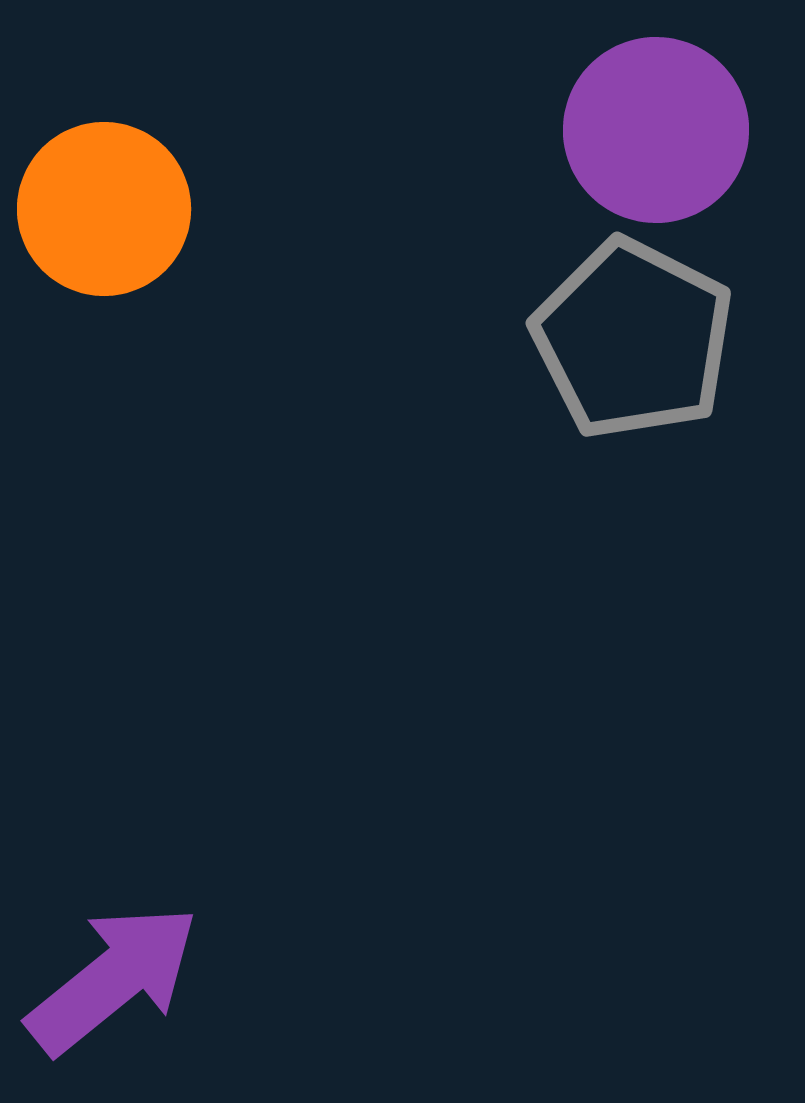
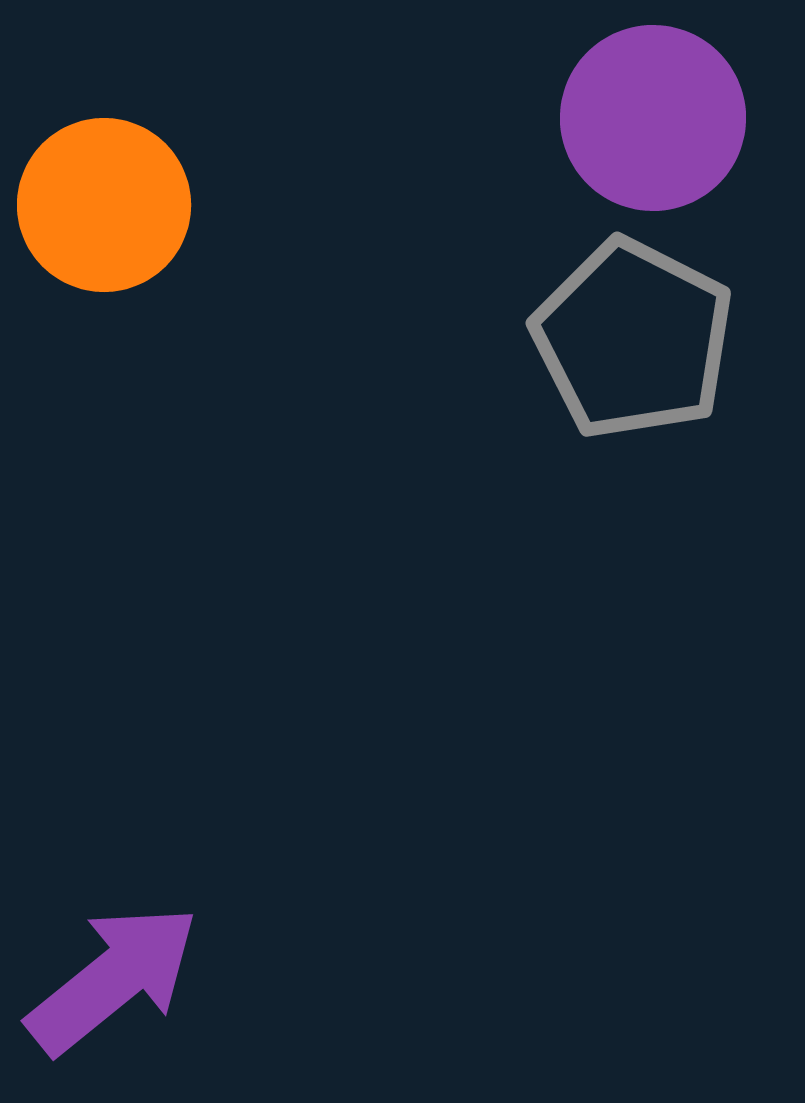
purple circle: moved 3 px left, 12 px up
orange circle: moved 4 px up
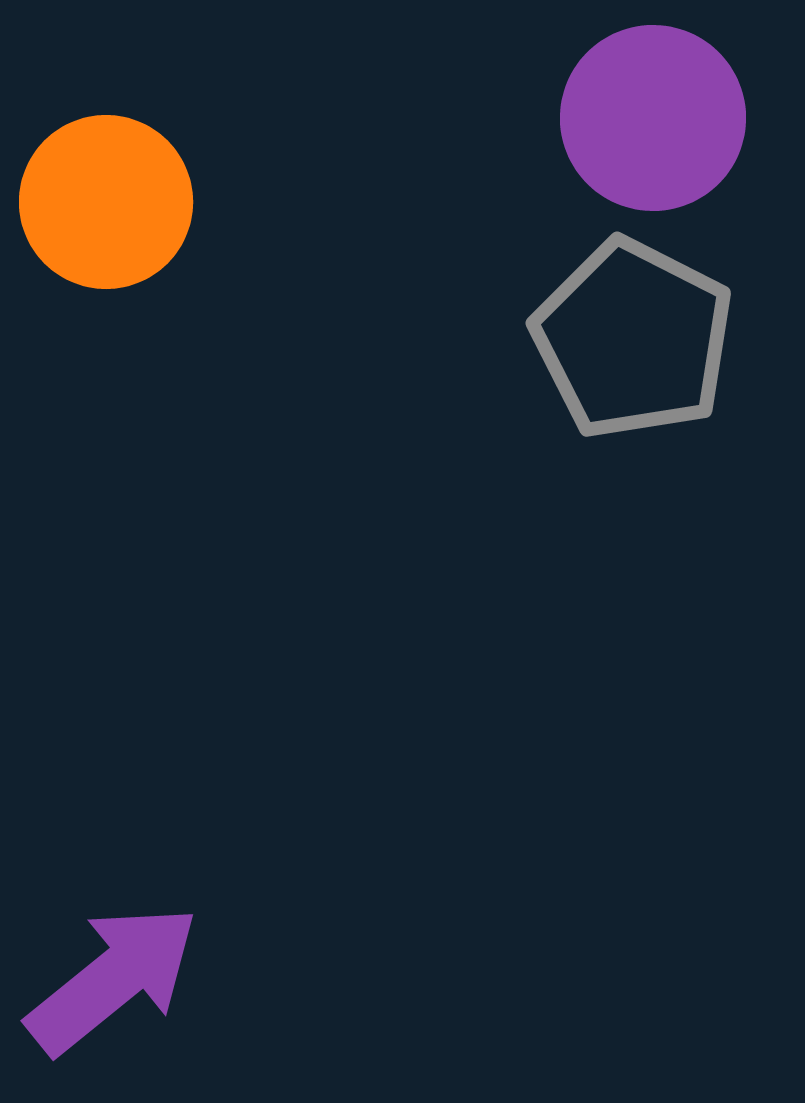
orange circle: moved 2 px right, 3 px up
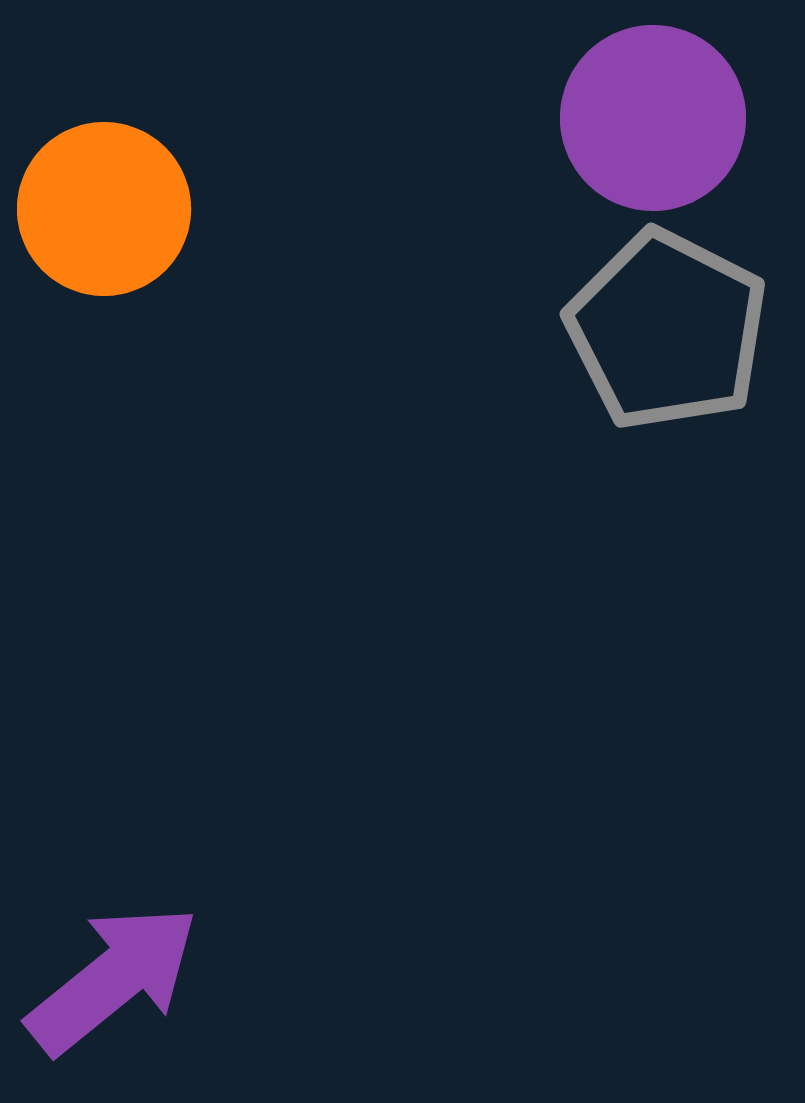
orange circle: moved 2 px left, 7 px down
gray pentagon: moved 34 px right, 9 px up
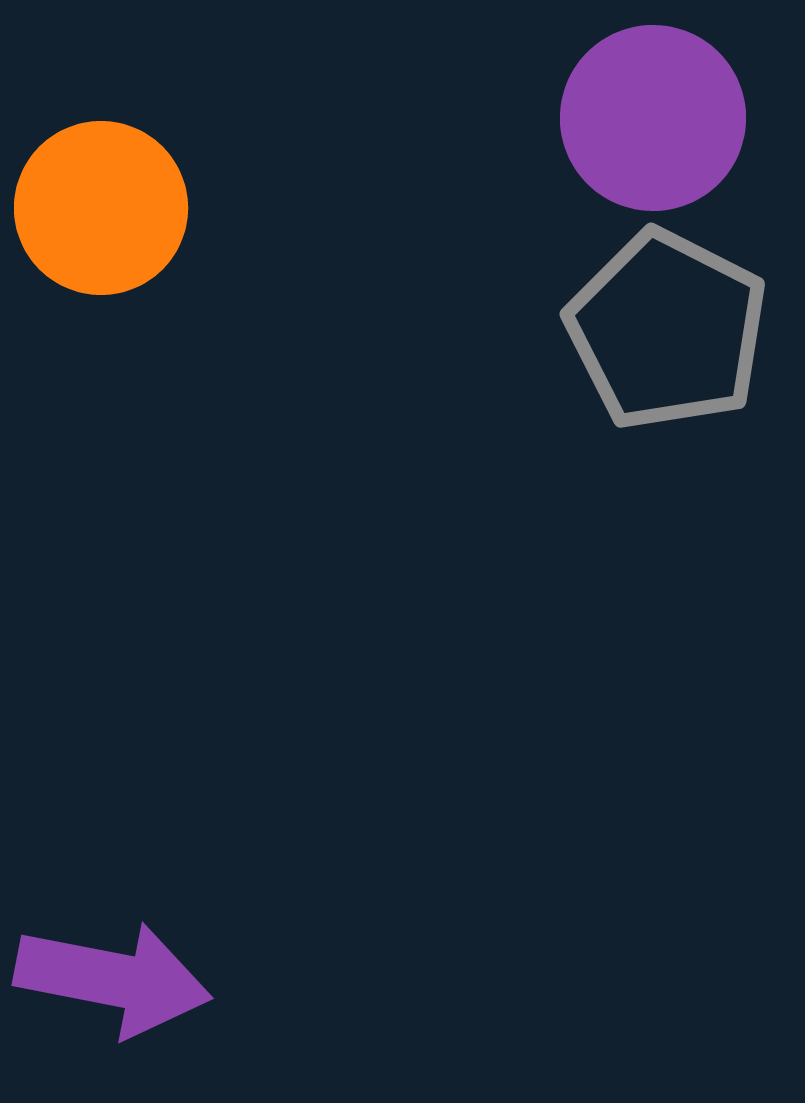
orange circle: moved 3 px left, 1 px up
purple arrow: rotated 50 degrees clockwise
